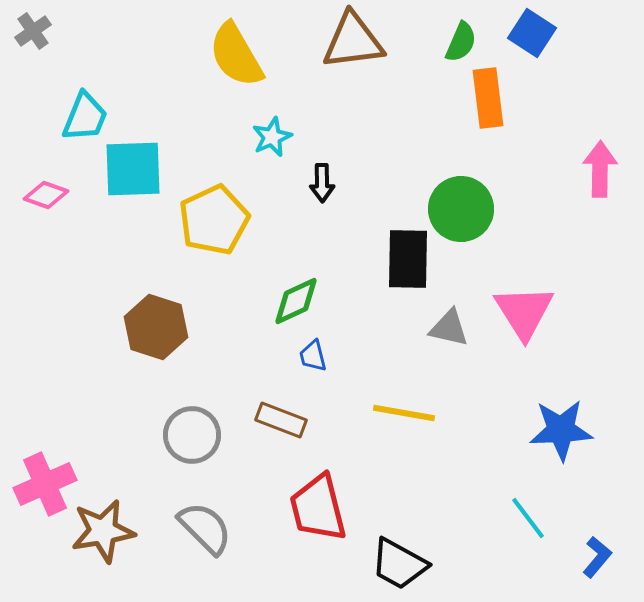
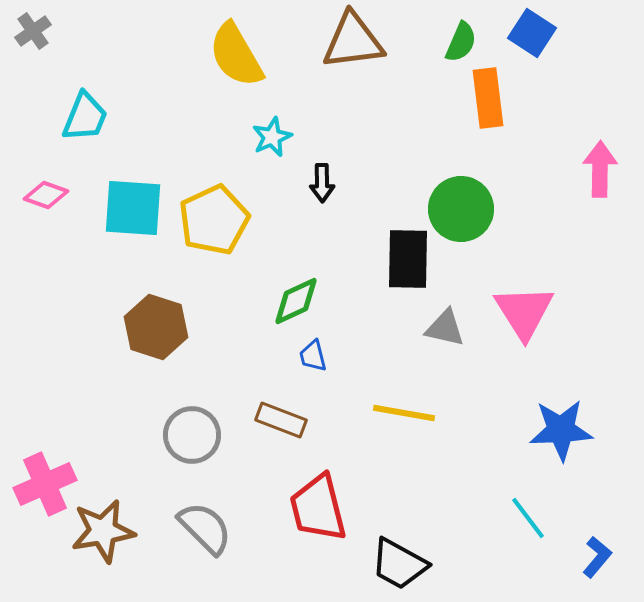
cyan square: moved 39 px down; rotated 6 degrees clockwise
gray triangle: moved 4 px left
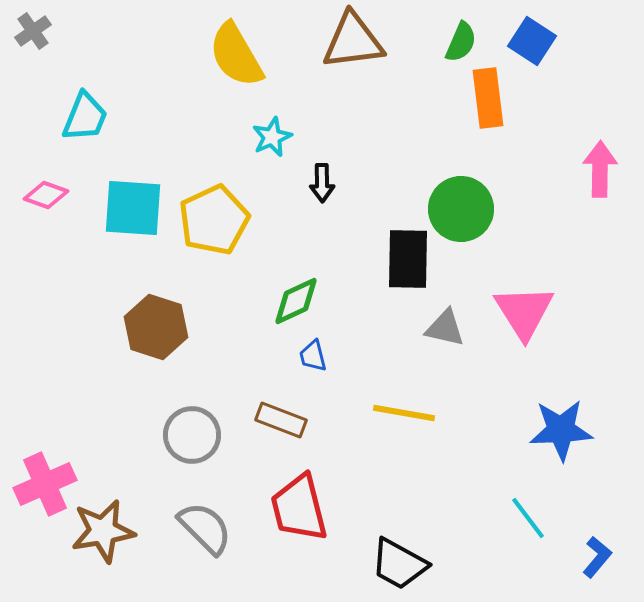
blue square: moved 8 px down
red trapezoid: moved 19 px left
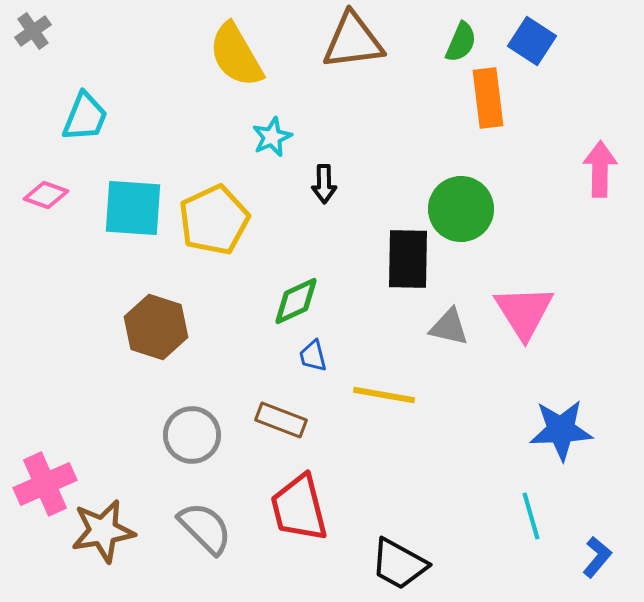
black arrow: moved 2 px right, 1 px down
gray triangle: moved 4 px right, 1 px up
yellow line: moved 20 px left, 18 px up
cyan line: moved 3 px right, 2 px up; rotated 21 degrees clockwise
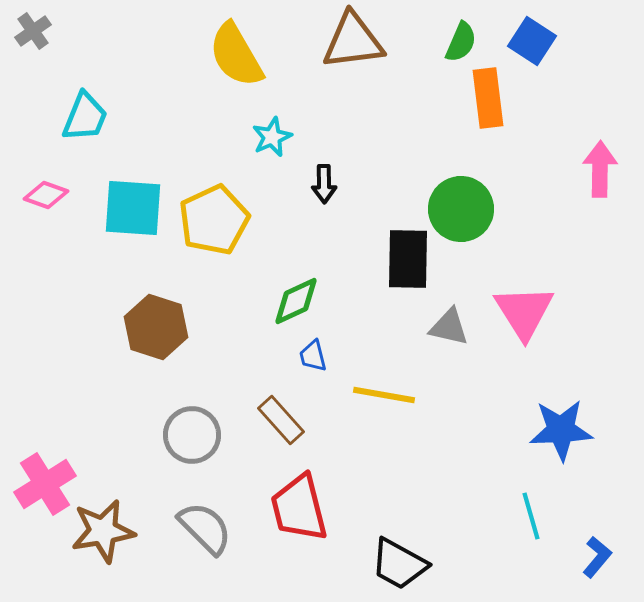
brown rectangle: rotated 27 degrees clockwise
pink cross: rotated 8 degrees counterclockwise
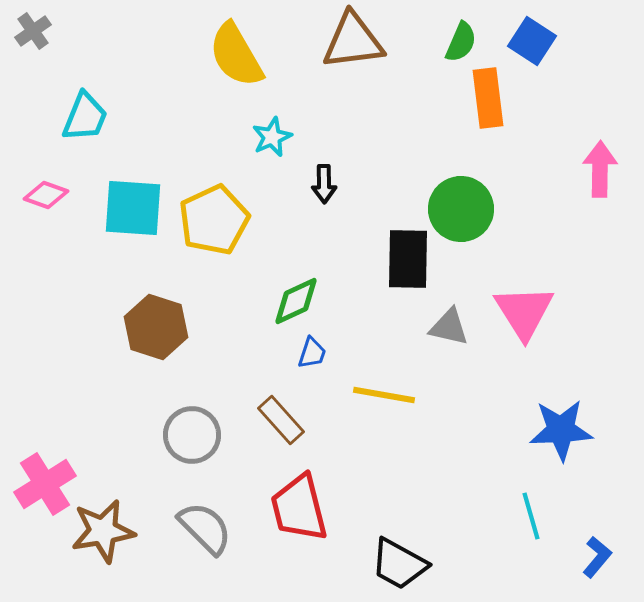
blue trapezoid: moved 1 px left, 3 px up; rotated 148 degrees counterclockwise
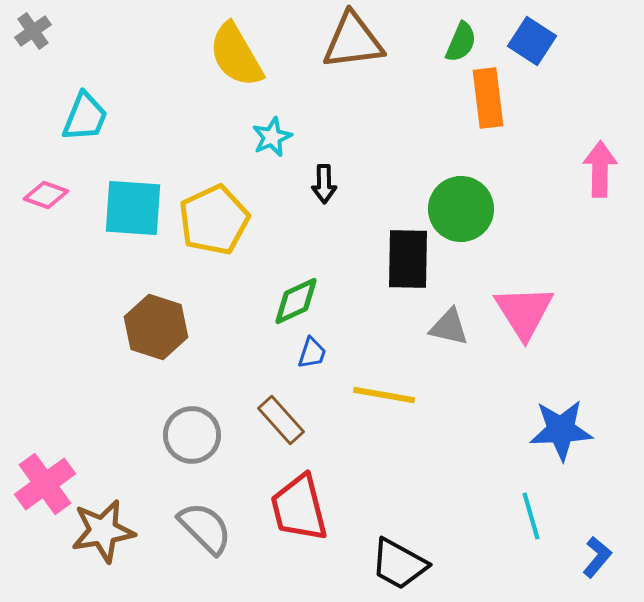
pink cross: rotated 4 degrees counterclockwise
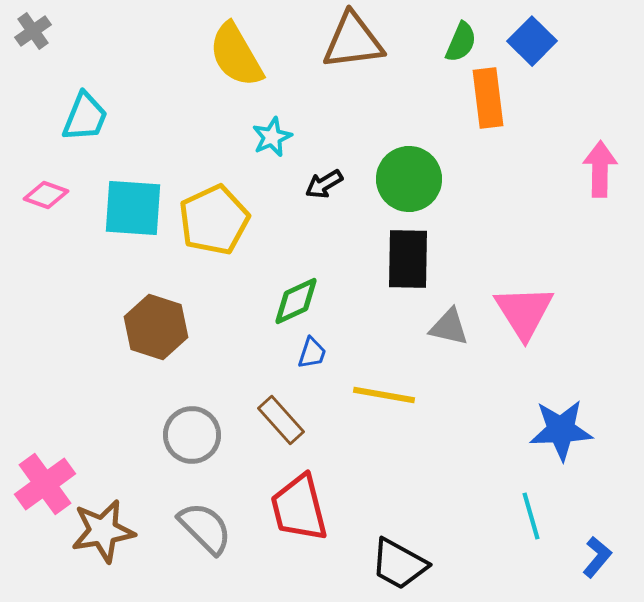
blue square: rotated 12 degrees clockwise
black arrow: rotated 60 degrees clockwise
green circle: moved 52 px left, 30 px up
